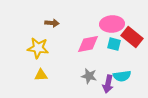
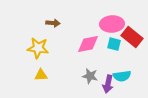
brown arrow: moved 1 px right
gray star: moved 1 px right
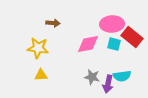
gray star: moved 2 px right, 1 px down
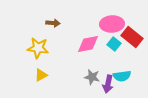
cyan square: rotated 24 degrees clockwise
yellow triangle: rotated 24 degrees counterclockwise
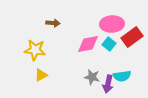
red rectangle: rotated 75 degrees counterclockwise
cyan square: moved 5 px left
yellow star: moved 3 px left, 2 px down
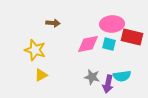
red rectangle: rotated 50 degrees clockwise
cyan square: rotated 24 degrees counterclockwise
yellow star: rotated 10 degrees clockwise
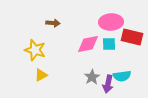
pink ellipse: moved 1 px left, 2 px up
cyan square: rotated 16 degrees counterclockwise
gray star: rotated 28 degrees clockwise
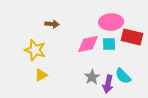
brown arrow: moved 1 px left, 1 px down
cyan semicircle: moved 1 px right; rotated 54 degrees clockwise
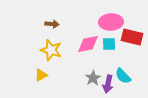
yellow star: moved 16 px right
gray star: moved 1 px right, 1 px down
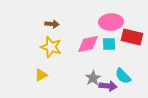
yellow star: moved 3 px up
purple arrow: moved 2 px down; rotated 96 degrees counterclockwise
